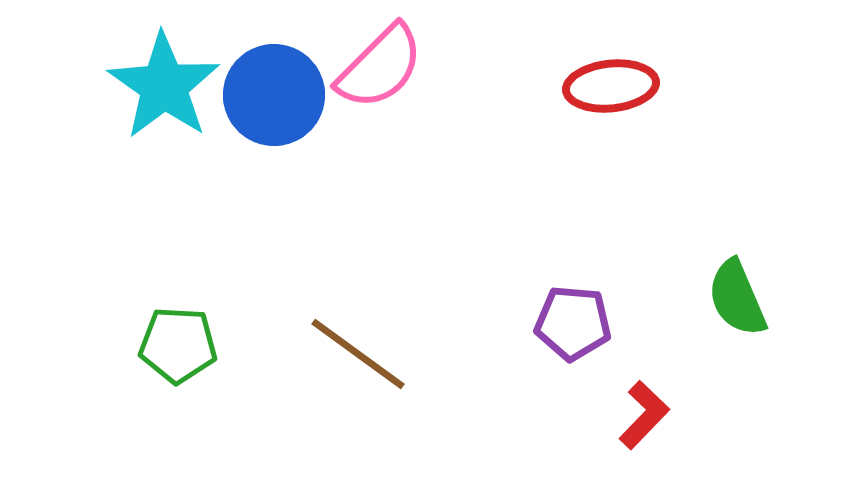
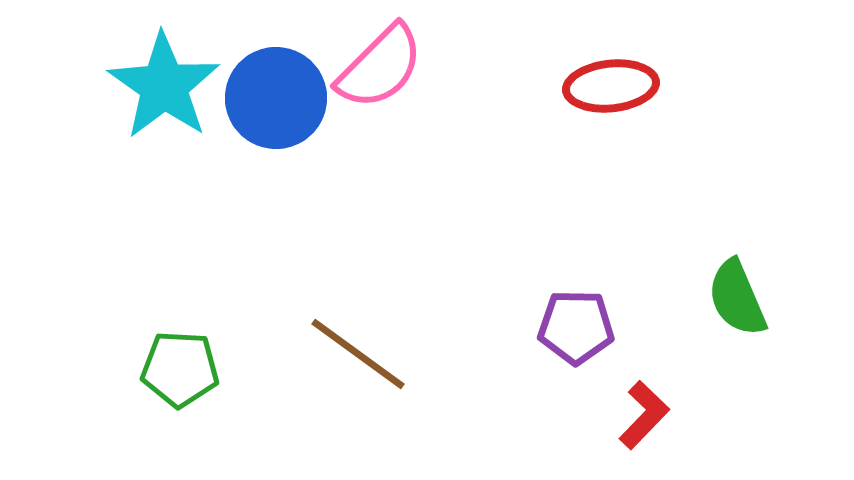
blue circle: moved 2 px right, 3 px down
purple pentagon: moved 3 px right, 4 px down; rotated 4 degrees counterclockwise
green pentagon: moved 2 px right, 24 px down
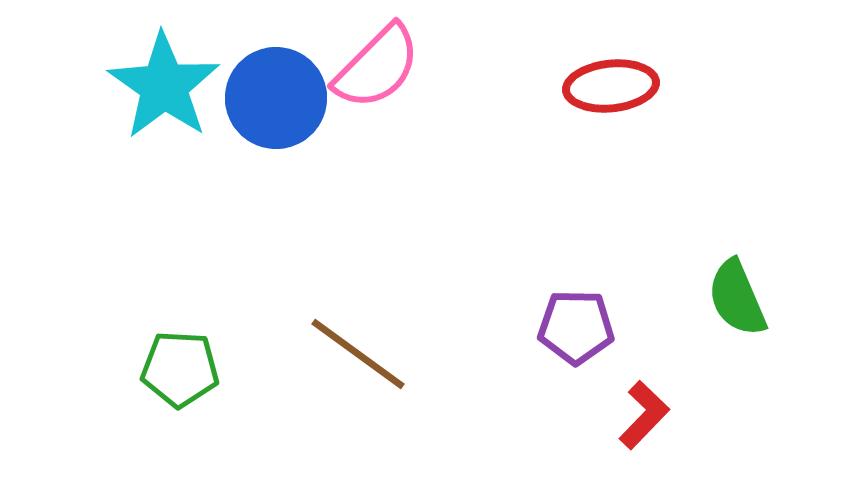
pink semicircle: moved 3 px left
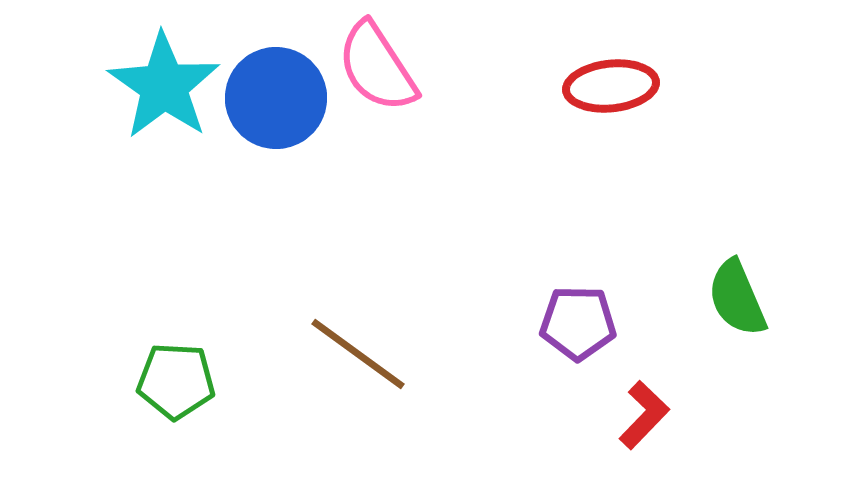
pink semicircle: rotated 102 degrees clockwise
purple pentagon: moved 2 px right, 4 px up
green pentagon: moved 4 px left, 12 px down
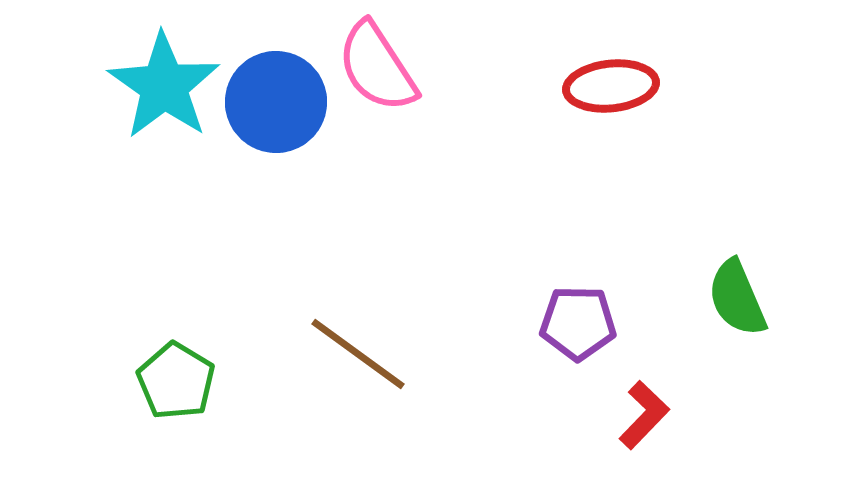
blue circle: moved 4 px down
green pentagon: rotated 28 degrees clockwise
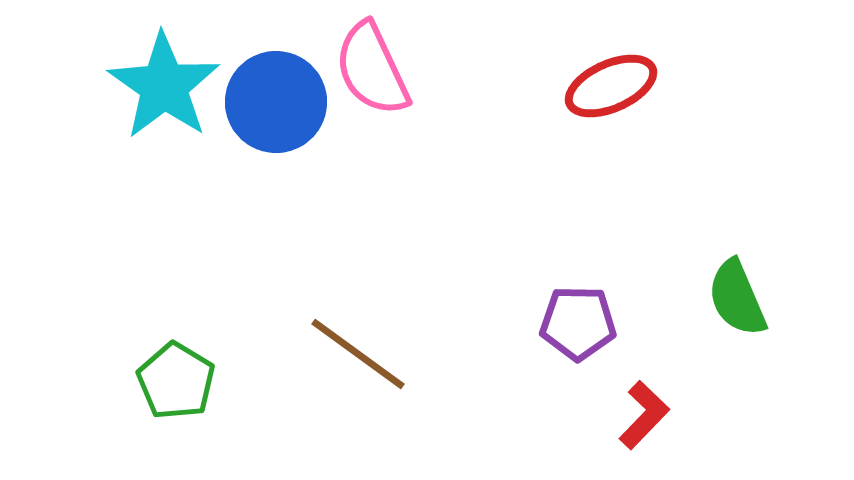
pink semicircle: moved 5 px left, 2 px down; rotated 8 degrees clockwise
red ellipse: rotated 18 degrees counterclockwise
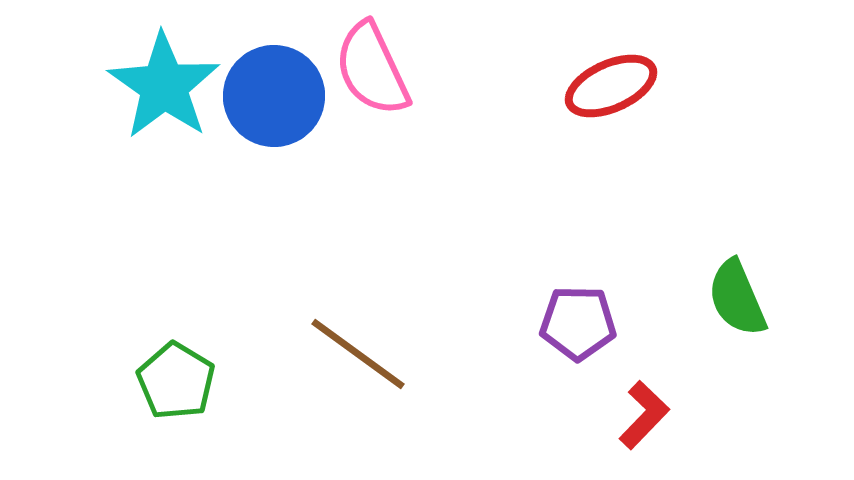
blue circle: moved 2 px left, 6 px up
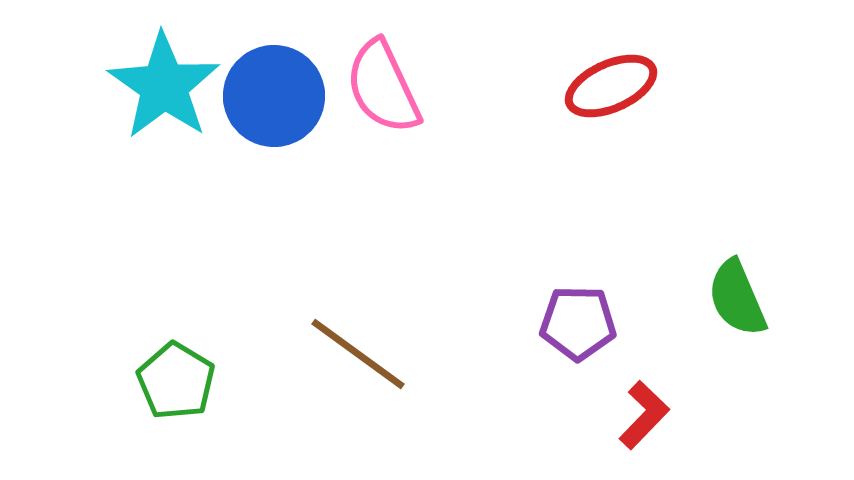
pink semicircle: moved 11 px right, 18 px down
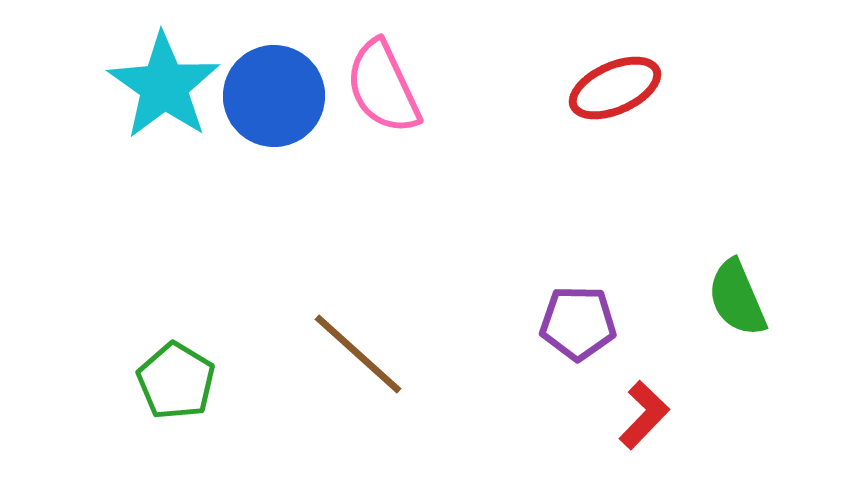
red ellipse: moved 4 px right, 2 px down
brown line: rotated 6 degrees clockwise
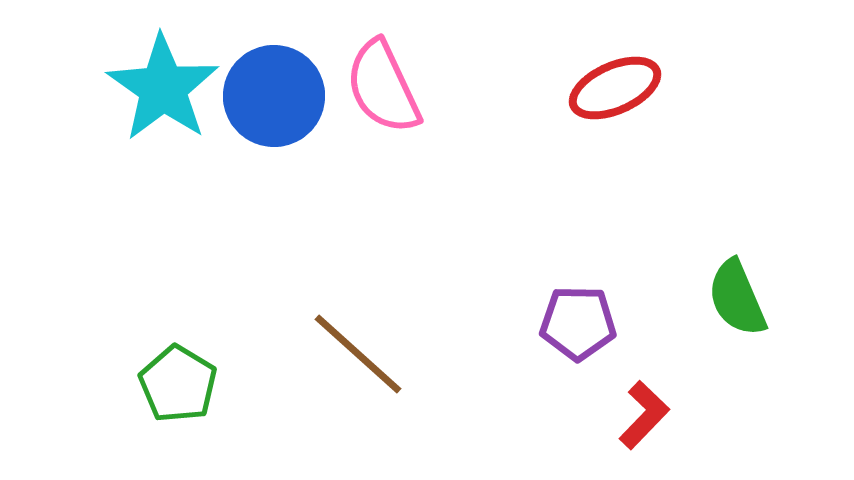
cyan star: moved 1 px left, 2 px down
green pentagon: moved 2 px right, 3 px down
